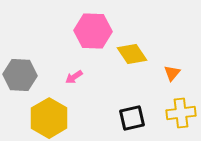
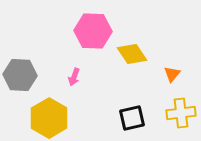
orange triangle: moved 1 px down
pink arrow: rotated 36 degrees counterclockwise
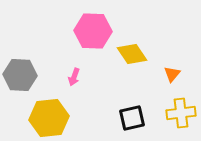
yellow hexagon: rotated 24 degrees clockwise
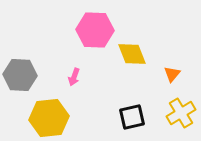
pink hexagon: moved 2 px right, 1 px up
yellow diamond: rotated 12 degrees clockwise
yellow cross: rotated 24 degrees counterclockwise
black square: moved 1 px up
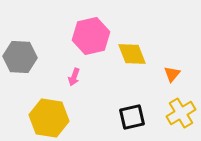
pink hexagon: moved 4 px left, 6 px down; rotated 15 degrees counterclockwise
gray hexagon: moved 18 px up
yellow hexagon: rotated 15 degrees clockwise
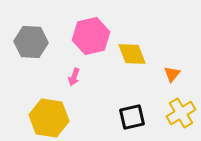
gray hexagon: moved 11 px right, 15 px up
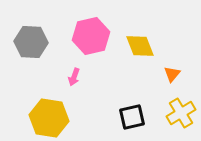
yellow diamond: moved 8 px right, 8 px up
